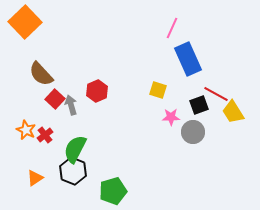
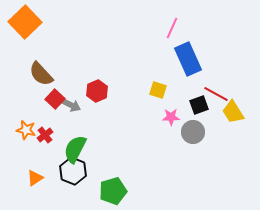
gray arrow: rotated 132 degrees clockwise
orange star: rotated 12 degrees counterclockwise
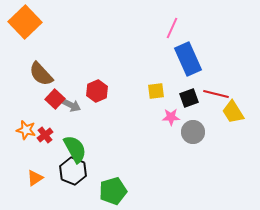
yellow square: moved 2 px left, 1 px down; rotated 24 degrees counterclockwise
red line: rotated 15 degrees counterclockwise
black square: moved 10 px left, 7 px up
green semicircle: rotated 124 degrees clockwise
